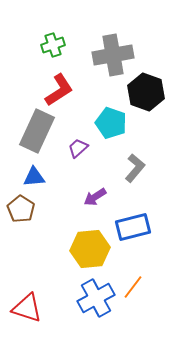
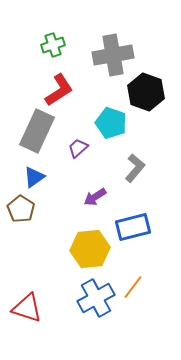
blue triangle: rotated 30 degrees counterclockwise
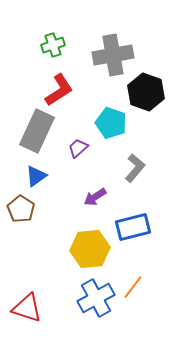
blue triangle: moved 2 px right, 1 px up
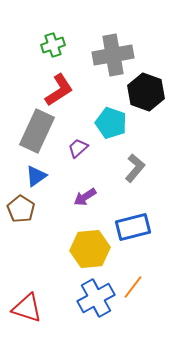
purple arrow: moved 10 px left
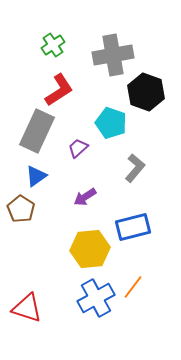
green cross: rotated 15 degrees counterclockwise
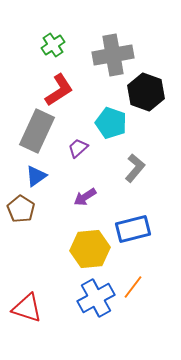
blue rectangle: moved 2 px down
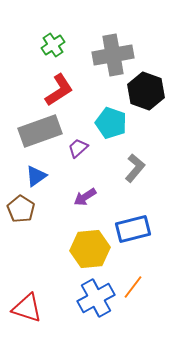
black hexagon: moved 1 px up
gray rectangle: moved 3 px right; rotated 45 degrees clockwise
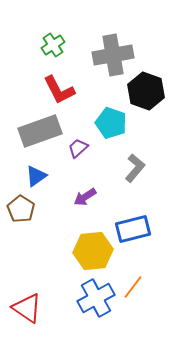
red L-shape: rotated 96 degrees clockwise
yellow hexagon: moved 3 px right, 2 px down
red triangle: rotated 16 degrees clockwise
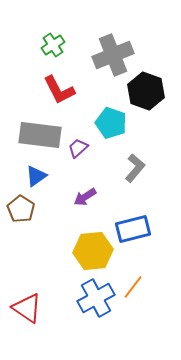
gray cross: rotated 12 degrees counterclockwise
gray rectangle: moved 4 px down; rotated 27 degrees clockwise
